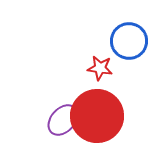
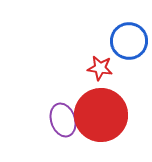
red circle: moved 4 px right, 1 px up
purple ellipse: rotated 60 degrees counterclockwise
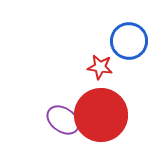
red star: moved 1 px up
purple ellipse: rotated 36 degrees counterclockwise
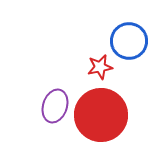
red star: rotated 20 degrees counterclockwise
purple ellipse: moved 8 px left, 14 px up; rotated 72 degrees clockwise
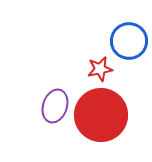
red star: moved 2 px down
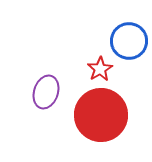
red star: rotated 20 degrees counterclockwise
purple ellipse: moved 9 px left, 14 px up
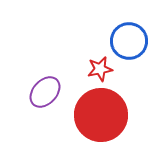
red star: rotated 20 degrees clockwise
purple ellipse: moved 1 px left; rotated 24 degrees clockwise
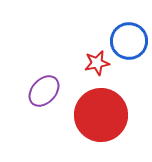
red star: moved 3 px left, 6 px up
purple ellipse: moved 1 px left, 1 px up
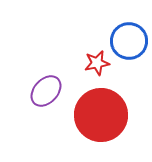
purple ellipse: moved 2 px right
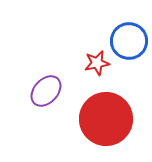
red circle: moved 5 px right, 4 px down
